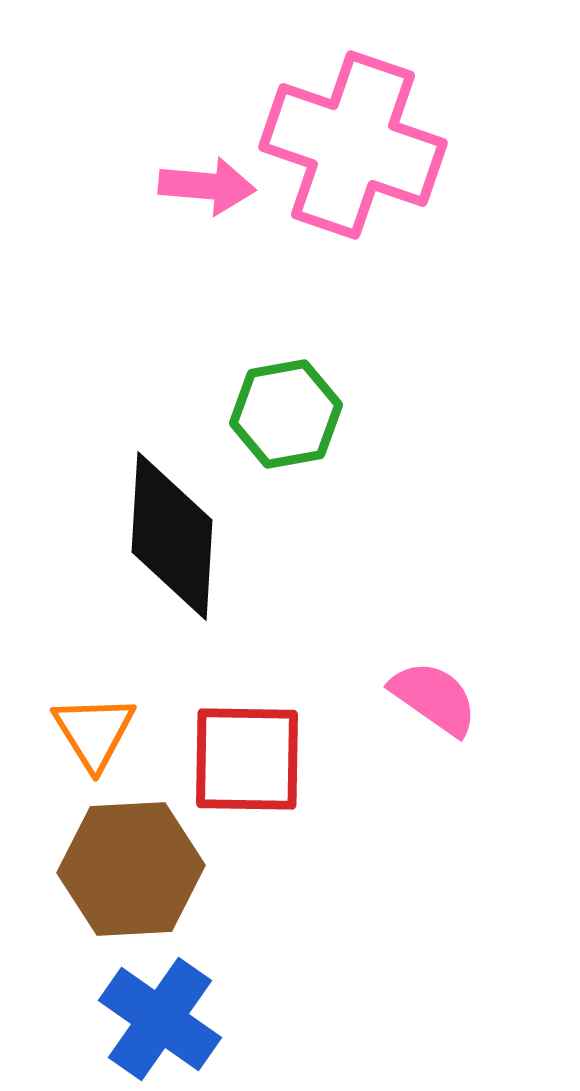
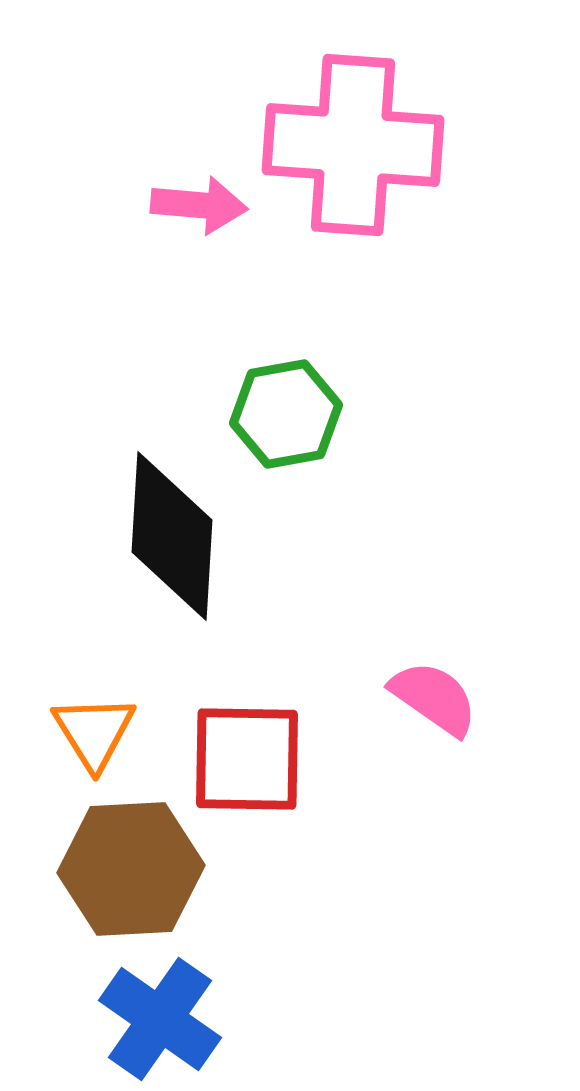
pink cross: rotated 15 degrees counterclockwise
pink arrow: moved 8 px left, 19 px down
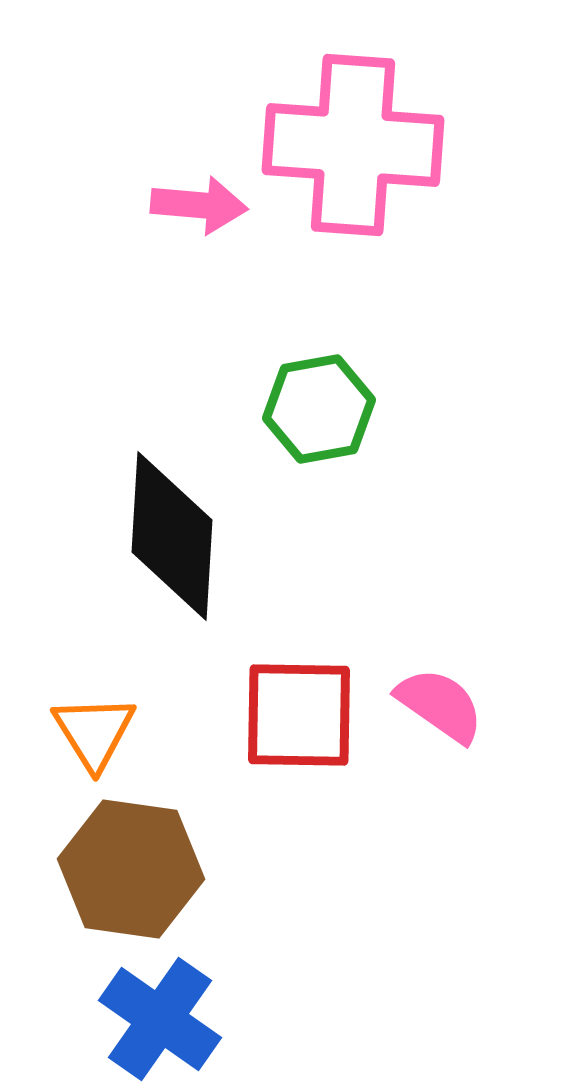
green hexagon: moved 33 px right, 5 px up
pink semicircle: moved 6 px right, 7 px down
red square: moved 52 px right, 44 px up
brown hexagon: rotated 11 degrees clockwise
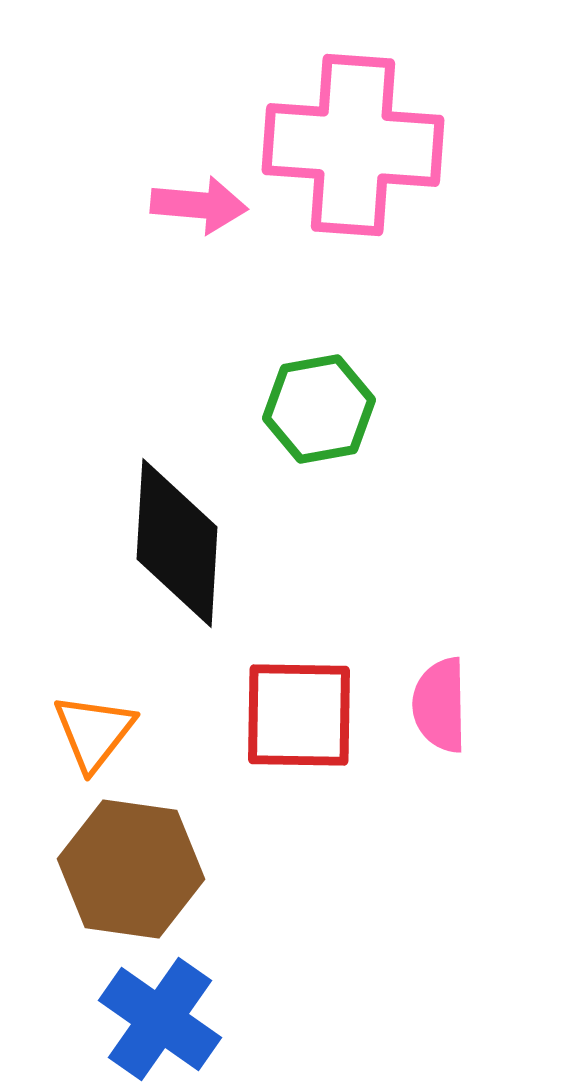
black diamond: moved 5 px right, 7 px down
pink semicircle: rotated 126 degrees counterclockwise
orange triangle: rotated 10 degrees clockwise
